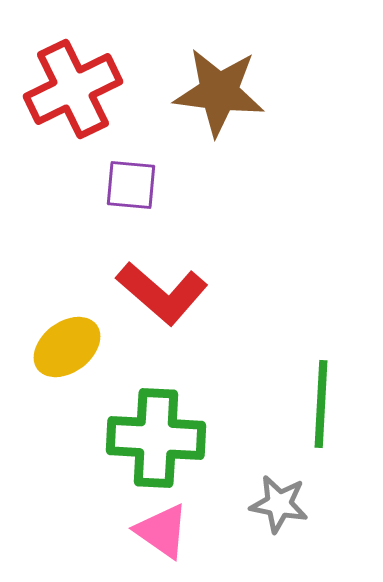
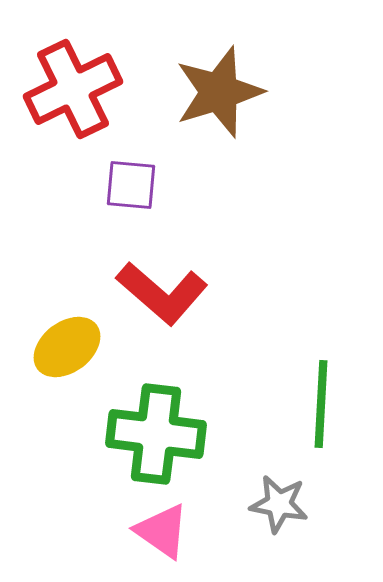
brown star: rotated 24 degrees counterclockwise
green cross: moved 4 px up; rotated 4 degrees clockwise
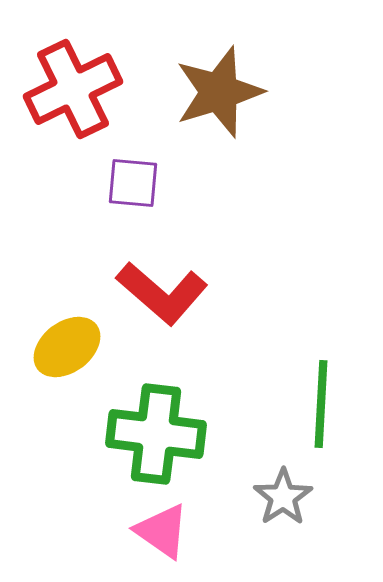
purple square: moved 2 px right, 2 px up
gray star: moved 4 px right, 7 px up; rotated 28 degrees clockwise
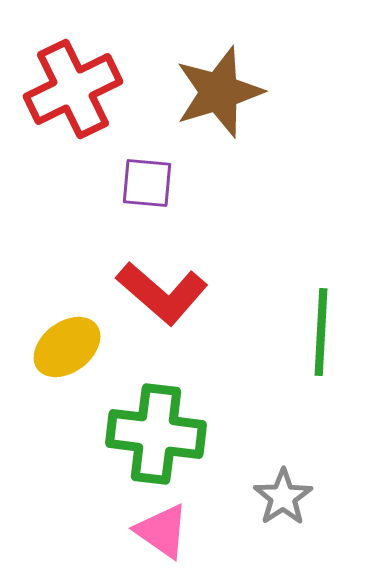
purple square: moved 14 px right
green line: moved 72 px up
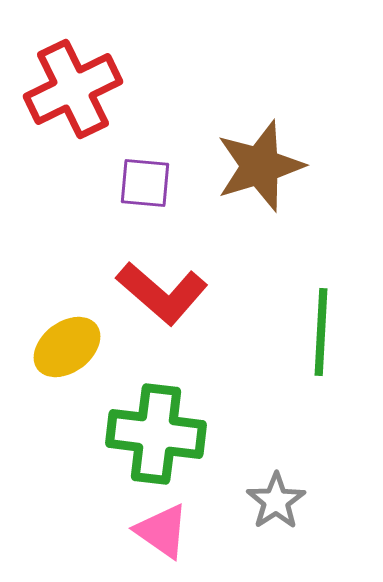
brown star: moved 41 px right, 74 px down
purple square: moved 2 px left
gray star: moved 7 px left, 4 px down
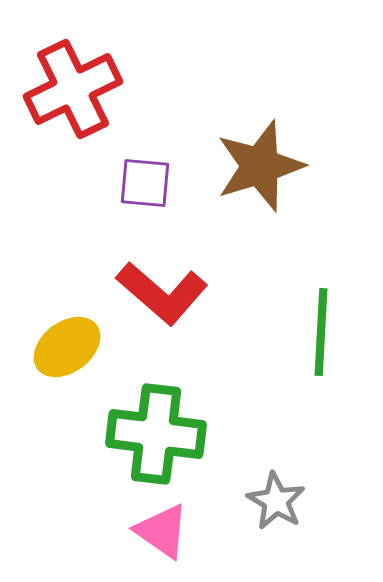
gray star: rotated 8 degrees counterclockwise
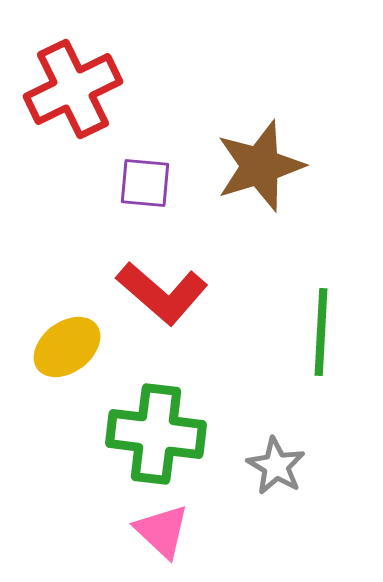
gray star: moved 35 px up
pink triangle: rotated 8 degrees clockwise
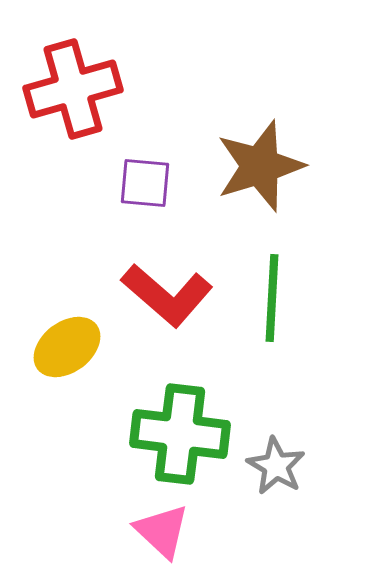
red cross: rotated 10 degrees clockwise
red L-shape: moved 5 px right, 2 px down
green line: moved 49 px left, 34 px up
green cross: moved 24 px right
